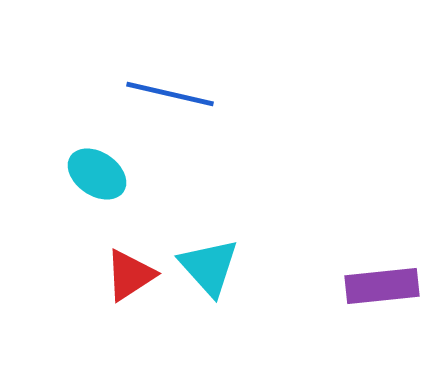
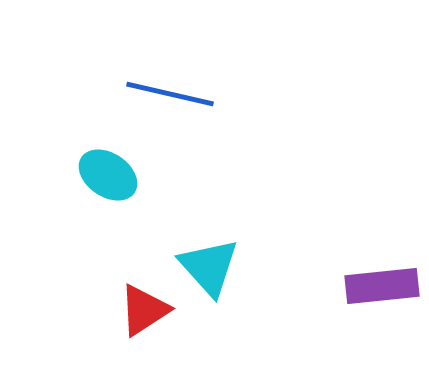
cyan ellipse: moved 11 px right, 1 px down
red triangle: moved 14 px right, 35 px down
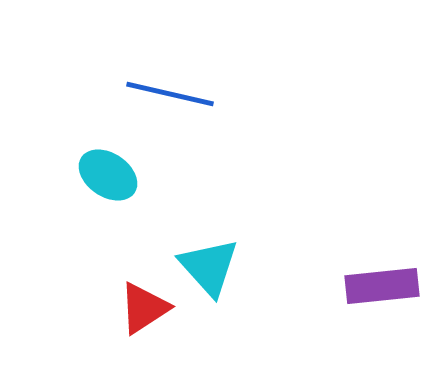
red triangle: moved 2 px up
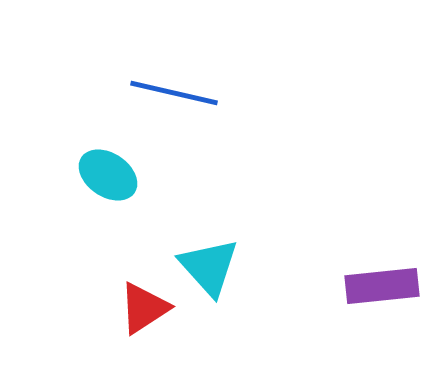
blue line: moved 4 px right, 1 px up
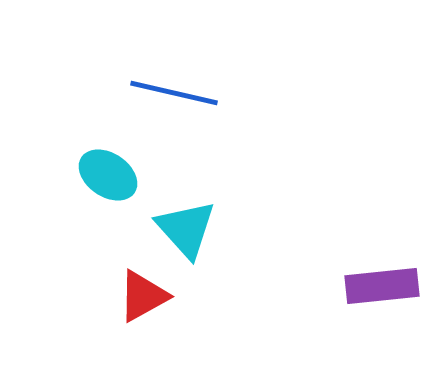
cyan triangle: moved 23 px left, 38 px up
red triangle: moved 1 px left, 12 px up; rotated 4 degrees clockwise
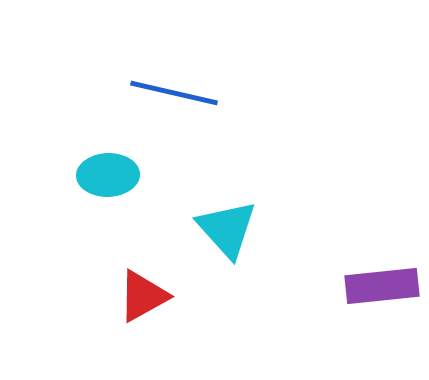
cyan ellipse: rotated 36 degrees counterclockwise
cyan triangle: moved 41 px right
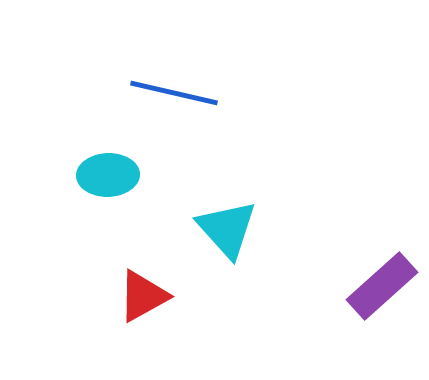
purple rectangle: rotated 36 degrees counterclockwise
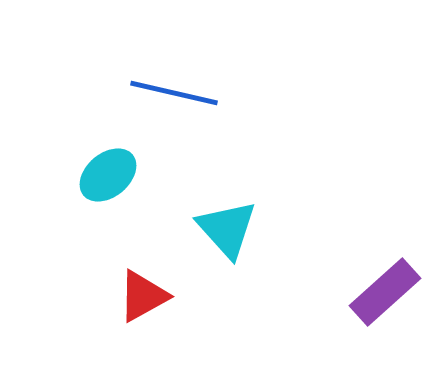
cyan ellipse: rotated 38 degrees counterclockwise
purple rectangle: moved 3 px right, 6 px down
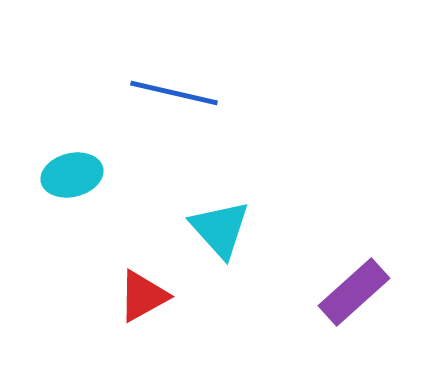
cyan ellipse: moved 36 px left; rotated 26 degrees clockwise
cyan triangle: moved 7 px left
purple rectangle: moved 31 px left
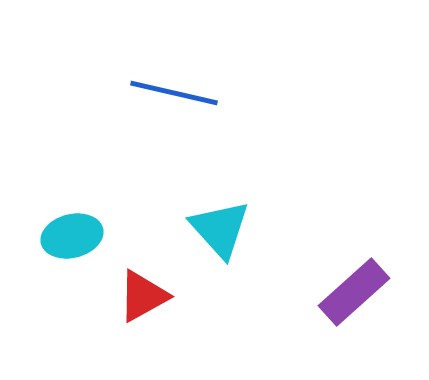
cyan ellipse: moved 61 px down
